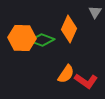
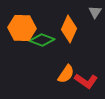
orange hexagon: moved 10 px up
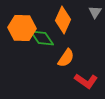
orange diamond: moved 6 px left, 9 px up
green diamond: moved 2 px up; rotated 35 degrees clockwise
orange semicircle: moved 16 px up
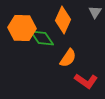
orange semicircle: moved 2 px right
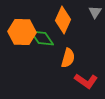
orange hexagon: moved 4 px down
orange semicircle: rotated 18 degrees counterclockwise
